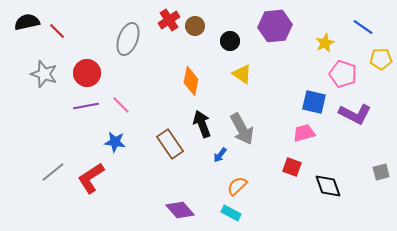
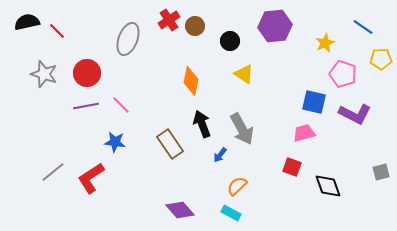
yellow triangle: moved 2 px right
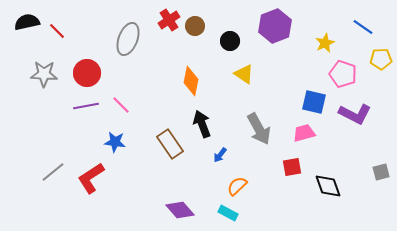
purple hexagon: rotated 16 degrees counterclockwise
gray star: rotated 16 degrees counterclockwise
gray arrow: moved 17 px right
red square: rotated 30 degrees counterclockwise
cyan rectangle: moved 3 px left
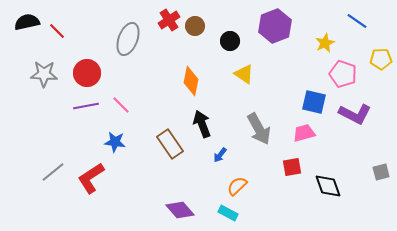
blue line: moved 6 px left, 6 px up
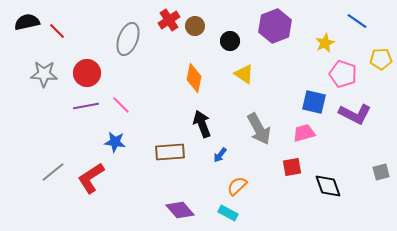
orange diamond: moved 3 px right, 3 px up
brown rectangle: moved 8 px down; rotated 60 degrees counterclockwise
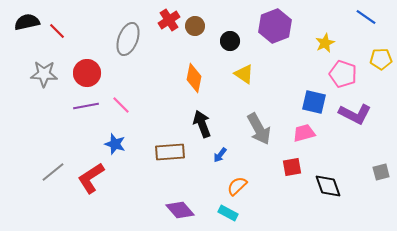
blue line: moved 9 px right, 4 px up
blue star: moved 2 px down; rotated 10 degrees clockwise
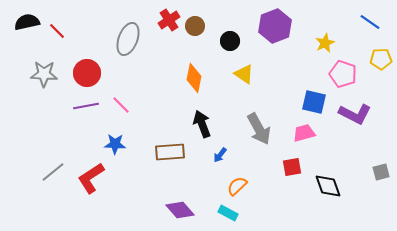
blue line: moved 4 px right, 5 px down
blue star: rotated 15 degrees counterclockwise
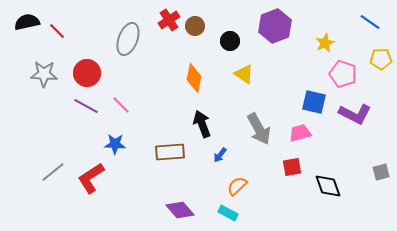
purple line: rotated 40 degrees clockwise
pink trapezoid: moved 4 px left
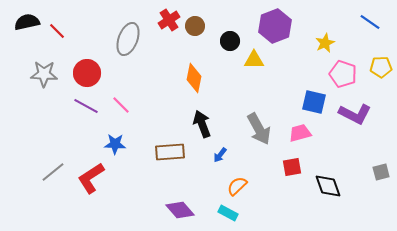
yellow pentagon: moved 8 px down
yellow triangle: moved 10 px right, 14 px up; rotated 35 degrees counterclockwise
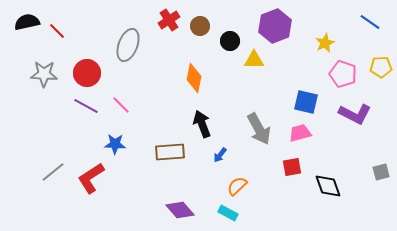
brown circle: moved 5 px right
gray ellipse: moved 6 px down
blue square: moved 8 px left
